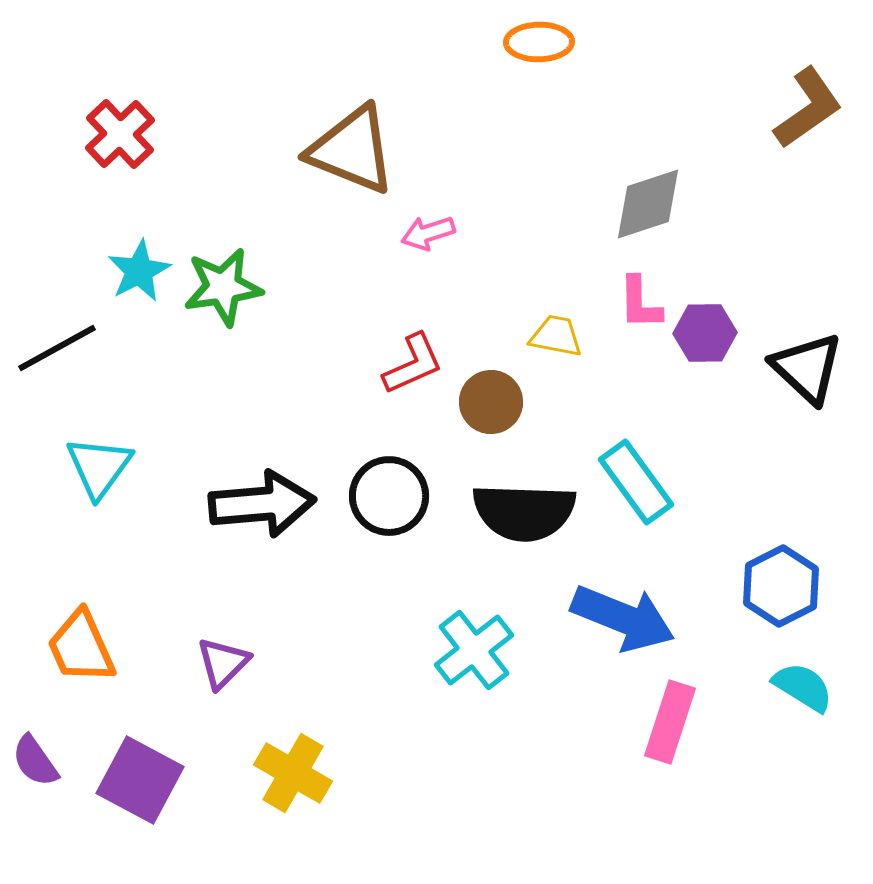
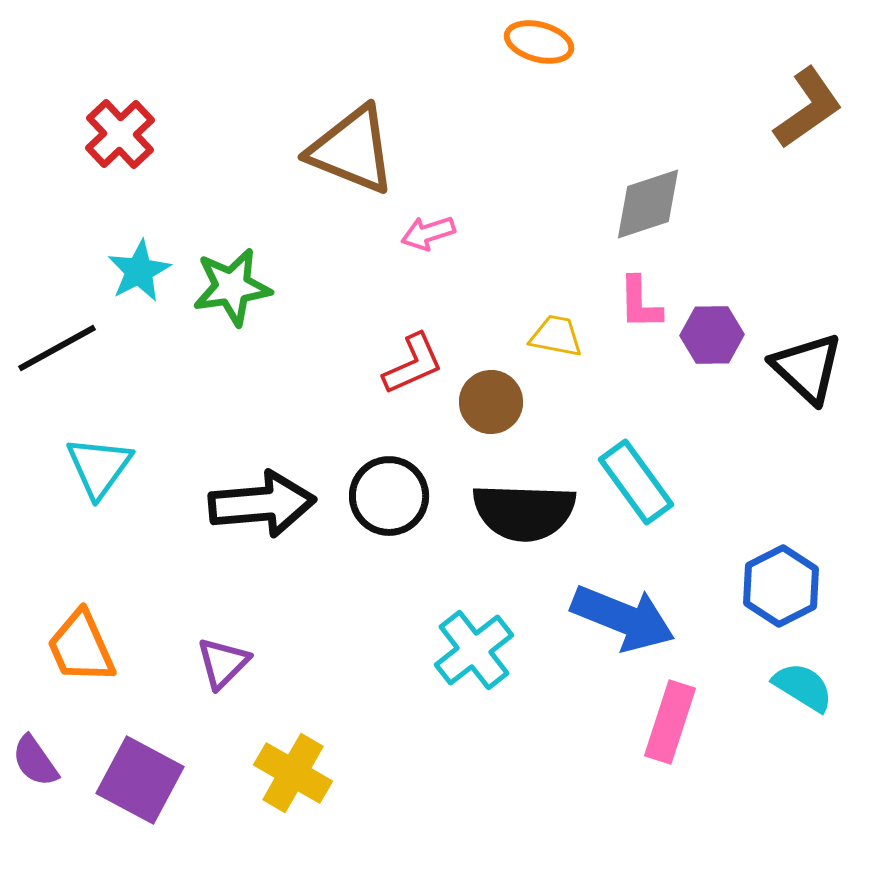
orange ellipse: rotated 16 degrees clockwise
green star: moved 9 px right
purple hexagon: moved 7 px right, 2 px down
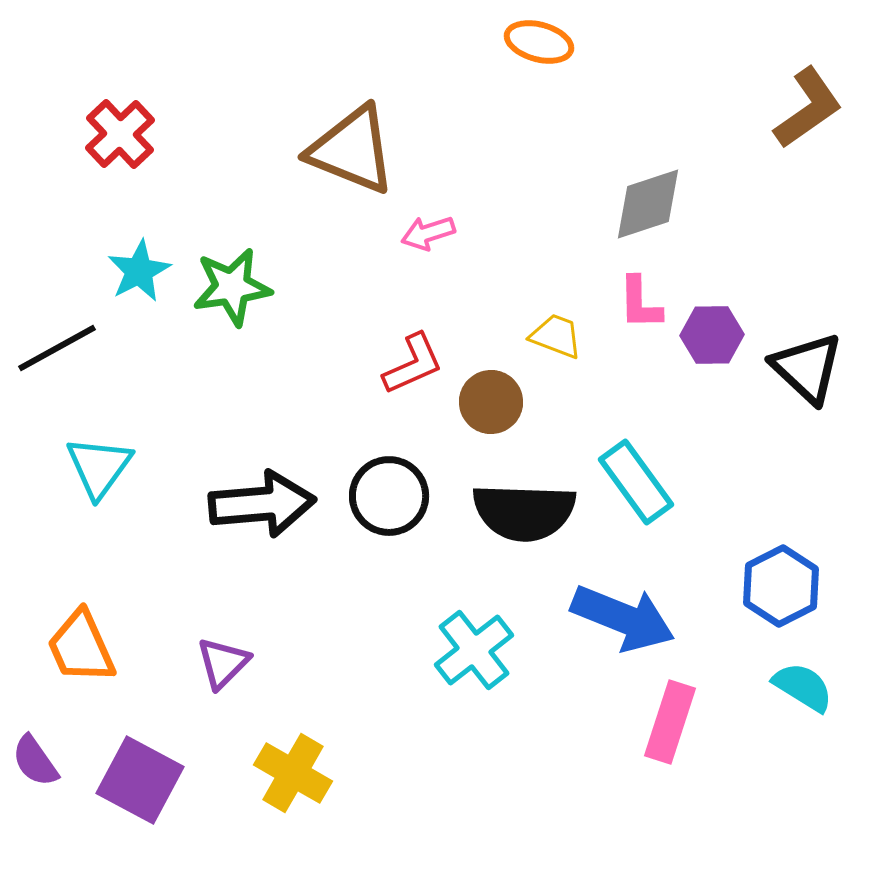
yellow trapezoid: rotated 10 degrees clockwise
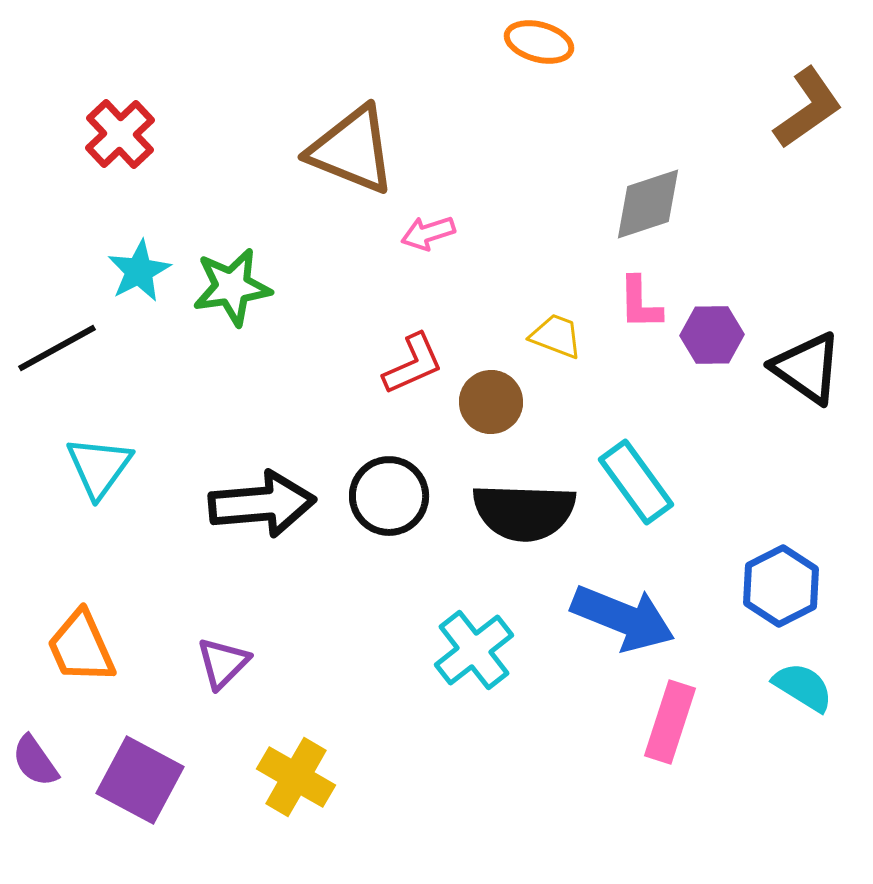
black triangle: rotated 8 degrees counterclockwise
yellow cross: moved 3 px right, 4 px down
